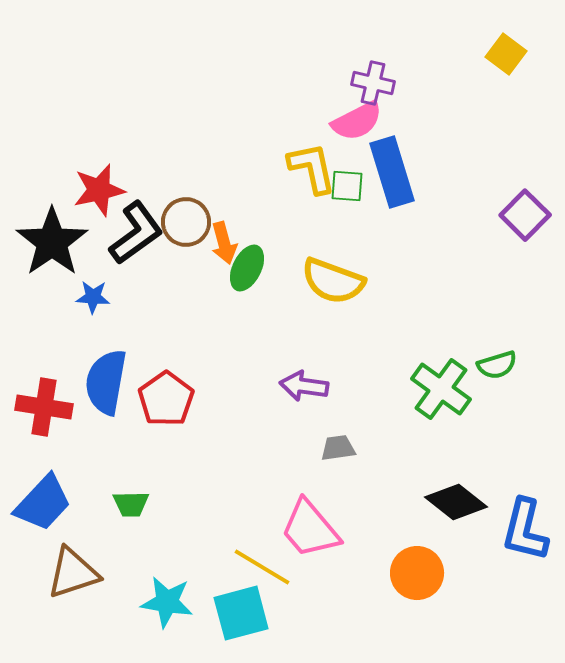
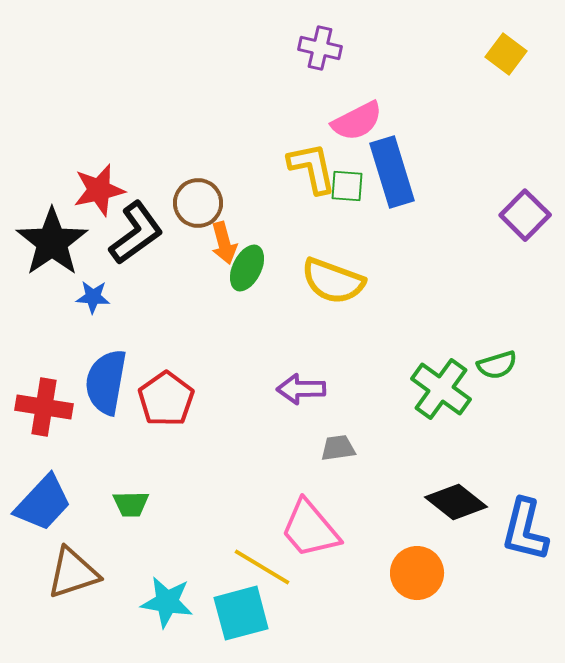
purple cross: moved 53 px left, 35 px up
brown circle: moved 12 px right, 19 px up
purple arrow: moved 3 px left, 3 px down; rotated 9 degrees counterclockwise
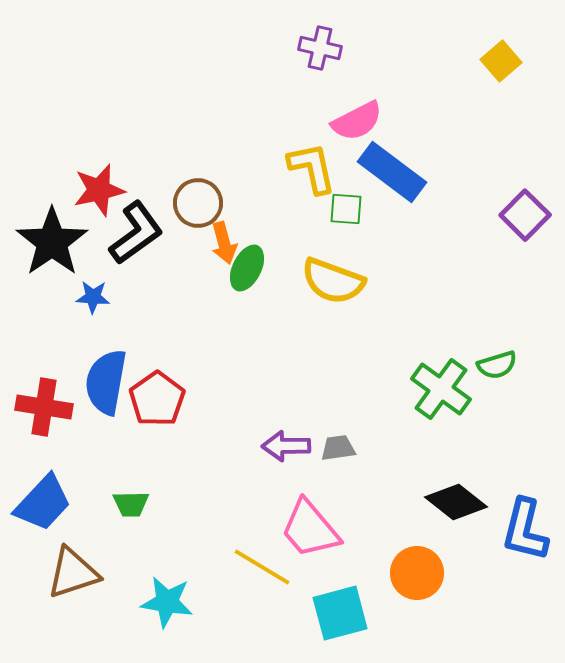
yellow square: moved 5 px left, 7 px down; rotated 12 degrees clockwise
blue rectangle: rotated 36 degrees counterclockwise
green square: moved 1 px left, 23 px down
purple arrow: moved 15 px left, 57 px down
red pentagon: moved 9 px left
cyan square: moved 99 px right
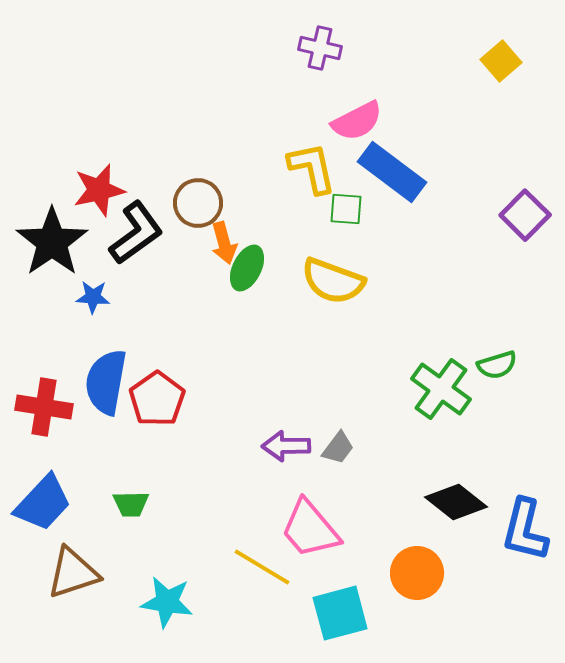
gray trapezoid: rotated 135 degrees clockwise
